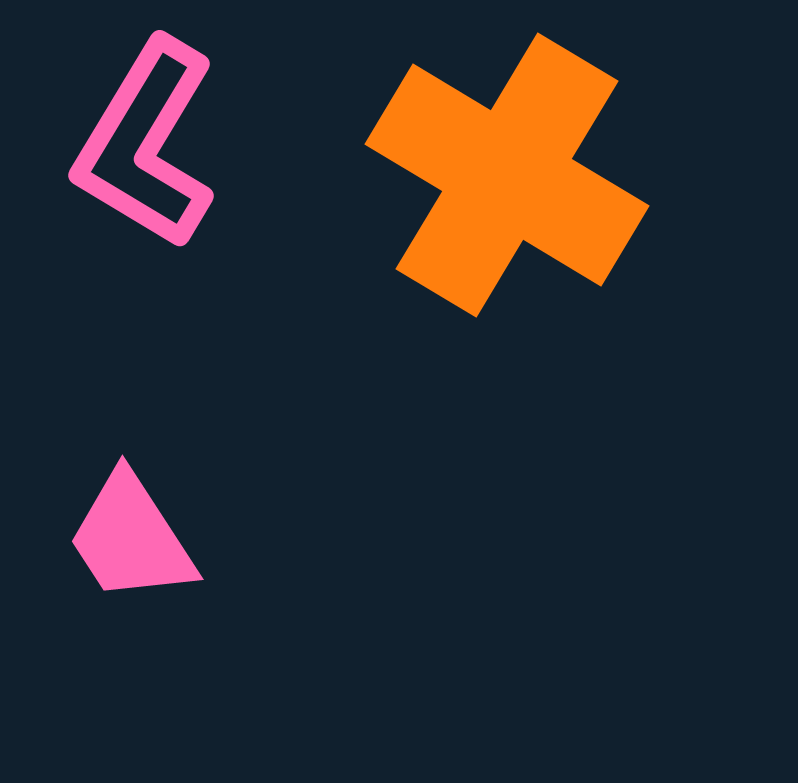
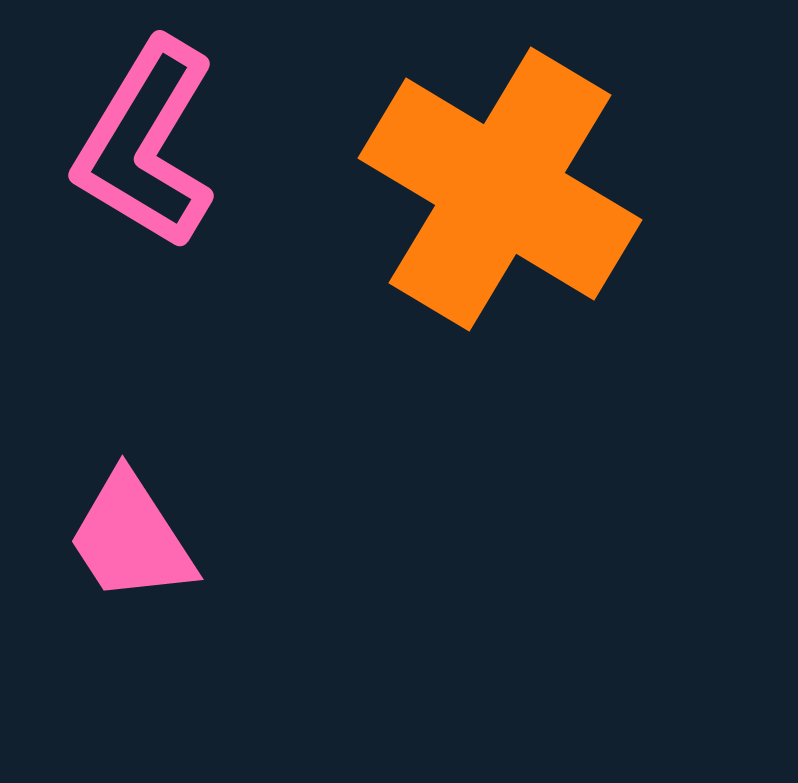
orange cross: moved 7 px left, 14 px down
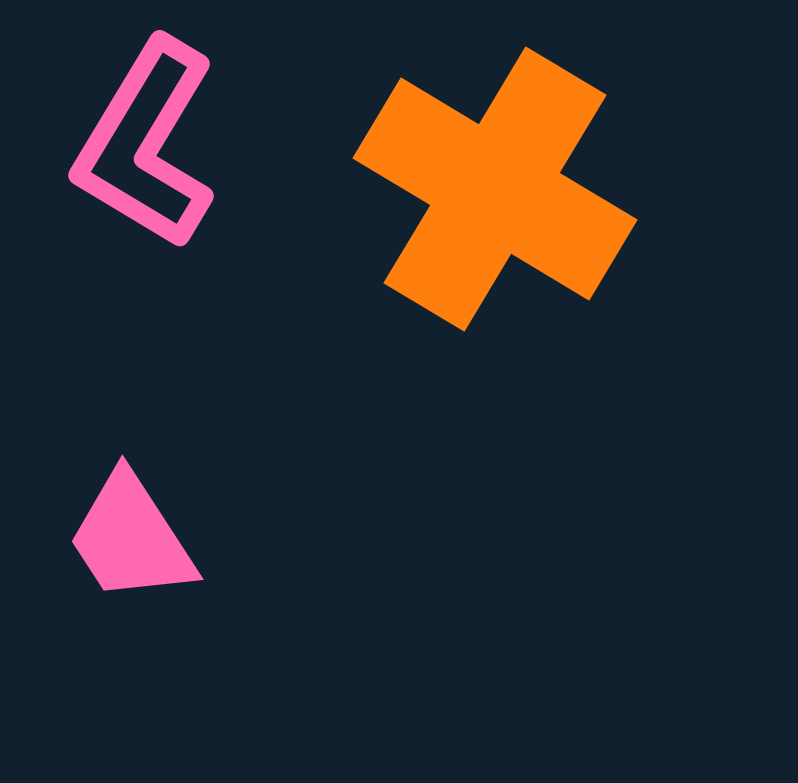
orange cross: moved 5 px left
